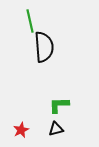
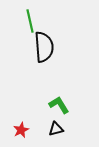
green L-shape: rotated 60 degrees clockwise
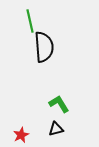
green L-shape: moved 1 px up
red star: moved 5 px down
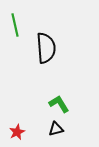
green line: moved 15 px left, 4 px down
black semicircle: moved 2 px right, 1 px down
red star: moved 4 px left, 3 px up
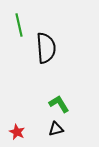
green line: moved 4 px right
red star: rotated 21 degrees counterclockwise
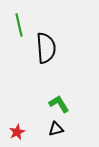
red star: rotated 21 degrees clockwise
